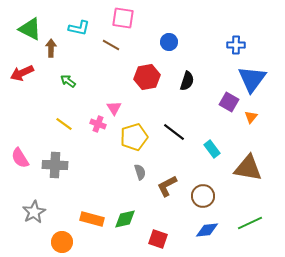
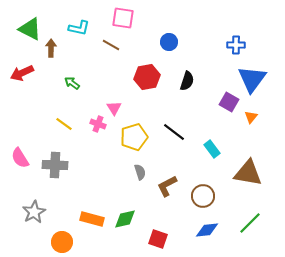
green arrow: moved 4 px right, 2 px down
brown triangle: moved 5 px down
green line: rotated 20 degrees counterclockwise
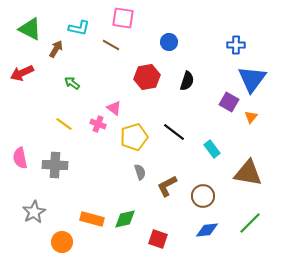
brown arrow: moved 5 px right, 1 px down; rotated 30 degrees clockwise
pink triangle: rotated 21 degrees counterclockwise
pink semicircle: rotated 20 degrees clockwise
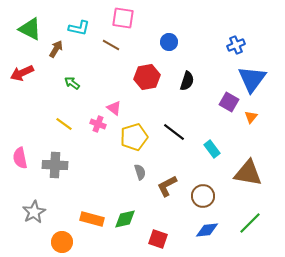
blue cross: rotated 24 degrees counterclockwise
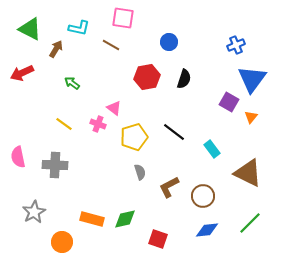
black semicircle: moved 3 px left, 2 px up
pink semicircle: moved 2 px left, 1 px up
brown triangle: rotated 16 degrees clockwise
brown L-shape: moved 2 px right, 1 px down
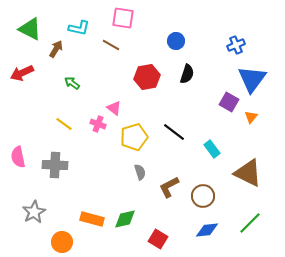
blue circle: moved 7 px right, 1 px up
black semicircle: moved 3 px right, 5 px up
red square: rotated 12 degrees clockwise
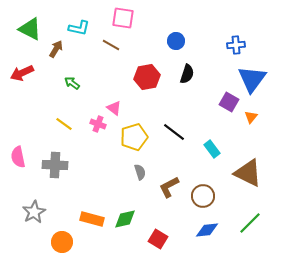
blue cross: rotated 18 degrees clockwise
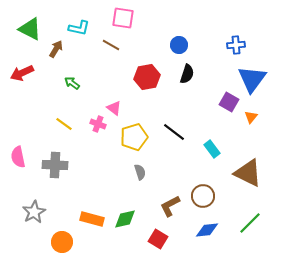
blue circle: moved 3 px right, 4 px down
brown L-shape: moved 1 px right, 19 px down
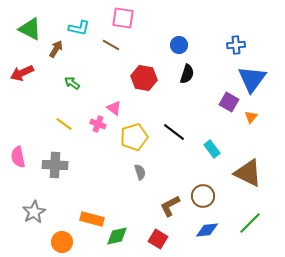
red hexagon: moved 3 px left, 1 px down; rotated 20 degrees clockwise
green diamond: moved 8 px left, 17 px down
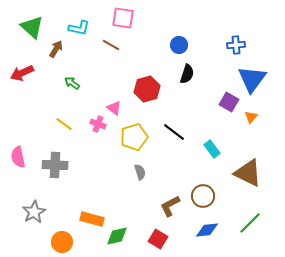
green triangle: moved 2 px right, 2 px up; rotated 15 degrees clockwise
red hexagon: moved 3 px right, 11 px down; rotated 25 degrees counterclockwise
